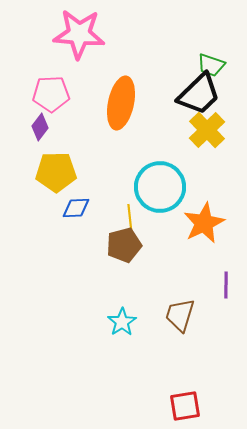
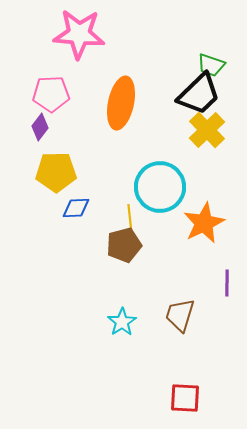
purple line: moved 1 px right, 2 px up
red square: moved 8 px up; rotated 12 degrees clockwise
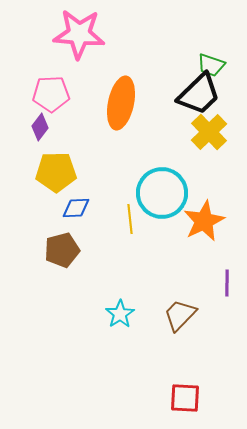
yellow cross: moved 2 px right, 2 px down
cyan circle: moved 2 px right, 6 px down
orange star: moved 2 px up
brown pentagon: moved 62 px left, 5 px down
brown trapezoid: rotated 27 degrees clockwise
cyan star: moved 2 px left, 8 px up
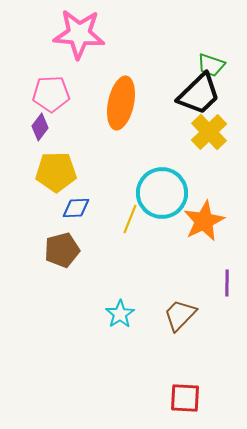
yellow line: rotated 28 degrees clockwise
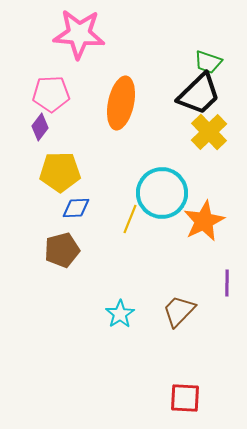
green trapezoid: moved 3 px left, 3 px up
yellow pentagon: moved 4 px right
brown trapezoid: moved 1 px left, 4 px up
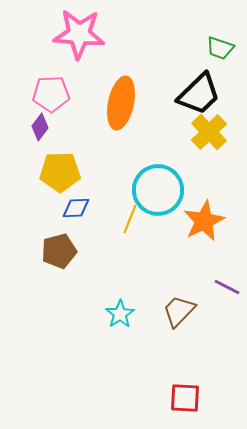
green trapezoid: moved 12 px right, 14 px up
cyan circle: moved 4 px left, 3 px up
brown pentagon: moved 3 px left, 1 px down
purple line: moved 4 px down; rotated 64 degrees counterclockwise
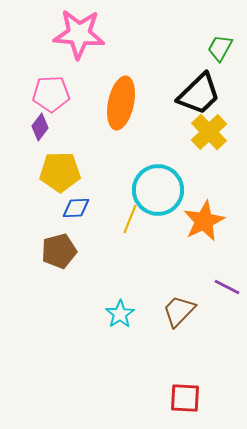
green trapezoid: rotated 100 degrees clockwise
